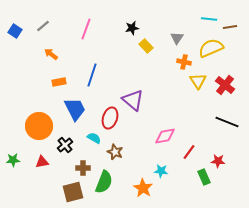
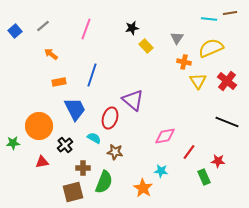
brown line: moved 14 px up
blue square: rotated 16 degrees clockwise
red cross: moved 2 px right, 4 px up
brown star: rotated 14 degrees counterclockwise
green star: moved 17 px up
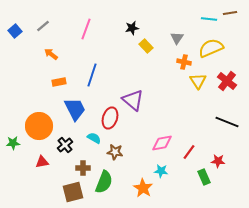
pink diamond: moved 3 px left, 7 px down
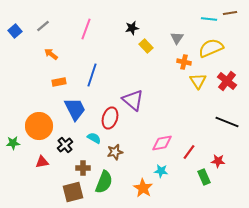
brown star: rotated 21 degrees counterclockwise
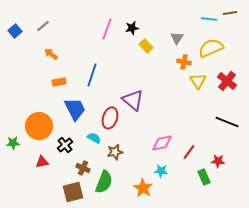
pink line: moved 21 px right
brown cross: rotated 24 degrees clockwise
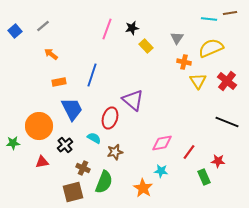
blue trapezoid: moved 3 px left
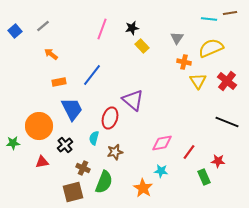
pink line: moved 5 px left
yellow rectangle: moved 4 px left
blue line: rotated 20 degrees clockwise
cyan semicircle: rotated 104 degrees counterclockwise
